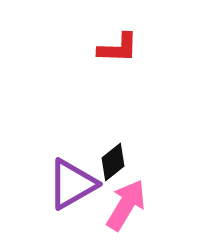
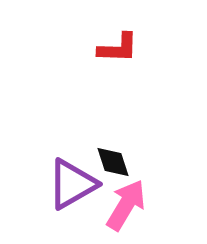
black diamond: rotated 69 degrees counterclockwise
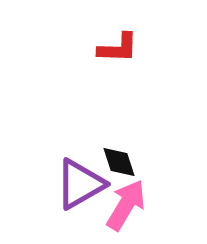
black diamond: moved 6 px right
purple triangle: moved 8 px right
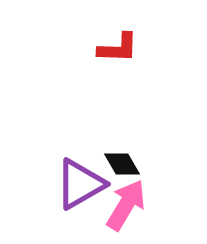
black diamond: moved 3 px right, 2 px down; rotated 12 degrees counterclockwise
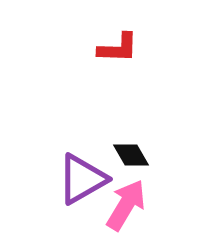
black diamond: moved 9 px right, 9 px up
purple triangle: moved 2 px right, 5 px up
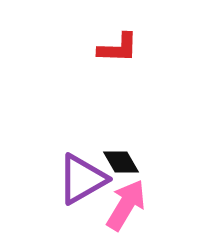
black diamond: moved 10 px left, 7 px down
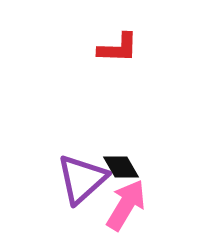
black diamond: moved 5 px down
purple triangle: rotated 12 degrees counterclockwise
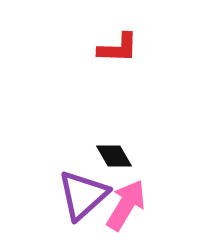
black diamond: moved 7 px left, 11 px up
purple triangle: moved 1 px right, 16 px down
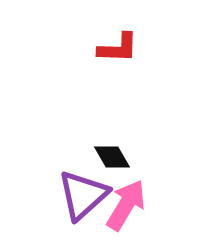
black diamond: moved 2 px left, 1 px down
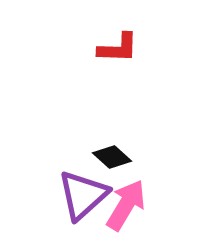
black diamond: rotated 18 degrees counterclockwise
